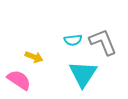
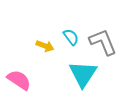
cyan semicircle: moved 2 px left, 3 px up; rotated 120 degrees counterclockwise
yellow arrow: moved 11 px right, 11 px up
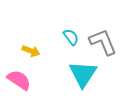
yellow arrow: moved 14 px left, 5 px down
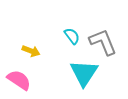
cyan semicircle: moved 1 px right, 1 px up
cyan triangle: moved 1 px right, 1 px up
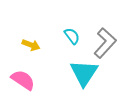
gray L-shape: moved 2 px right, 1 px down; rotated 64 degrees clockwise
yellow arrow: moved 6 px up
pink semicircle: moved 4 px right
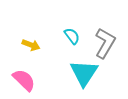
gray L-shape: rotated 12 degrees counterclockwise
pink semicircle: moved 1 px right; rotated 10 degrees clockwise
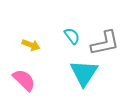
gray L-shape: rotated 48 degrees clockwise
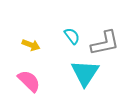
cyan triangle: moved 1 px right
pink semicircle: moved 5 px right, 1 px down
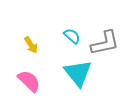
cyan semicircle: rotated 12 degrees counterclockwise
yellow arrow: rotated 36 degrees clockwise
cyan triangle: moved 7 px left; rotated 12 degrees counterclockwise
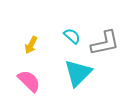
yellow arrow: rotated 60 degrees clockwise
cyan triangle: rotated 24 degrees clockwise
